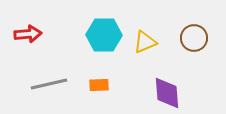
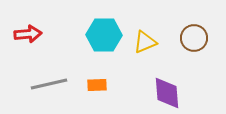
orange rectangle: moved 2 px left
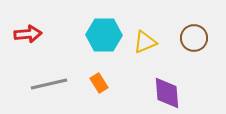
orange rectangle: moved 2 px right, 2 px up; rotated 60 degrees clockwise
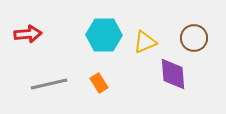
purple diamond: moved 6 px right, 19 px up
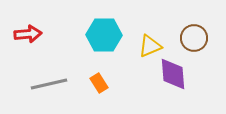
yellow triangle: moved 5 px right, 4 px down
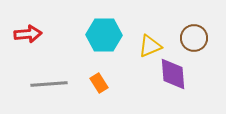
gray line: rotated 9 degrees clockwise
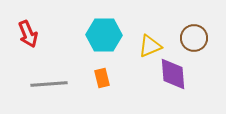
red arrow: rotated 72 degrees clockwise
orange rectangle: moved 3 px right, 5 px up; rotated 18 degrees clockwise
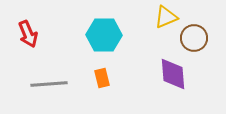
yellow triangle: moved 16 px right, 29 px up
